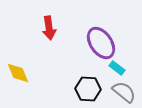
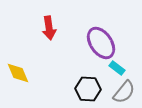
gray semicircle: rotated 90 degrees clockwise
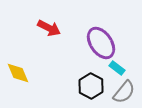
red arrow: rotated 55 degrees counterclockwise
black hexagon: moved 3 px right, 3 px up; rotated 25 degrees clockwise
